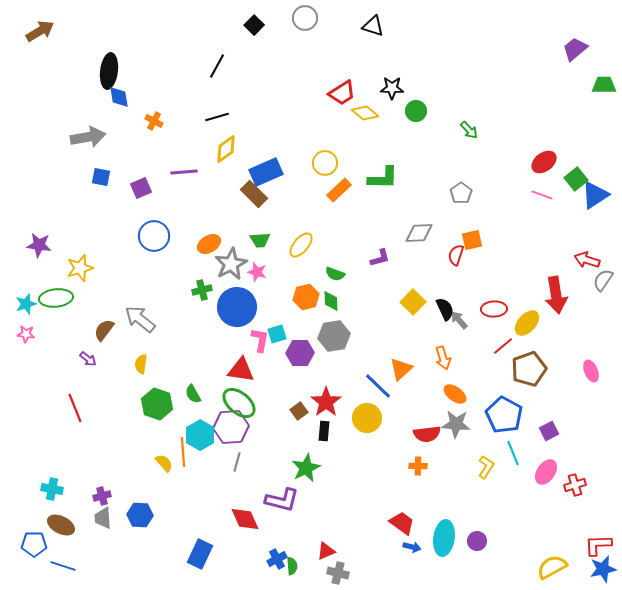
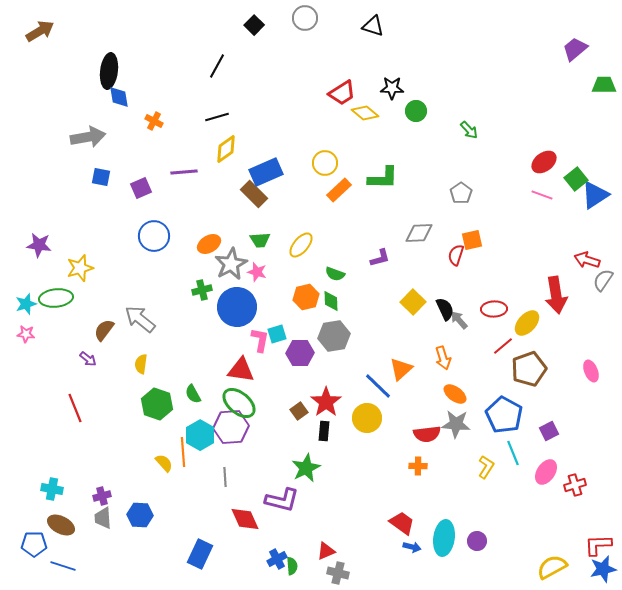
gray line at (237, 462): moved 12 px left, 15 px down; rotated 18 degrees counterclockwise
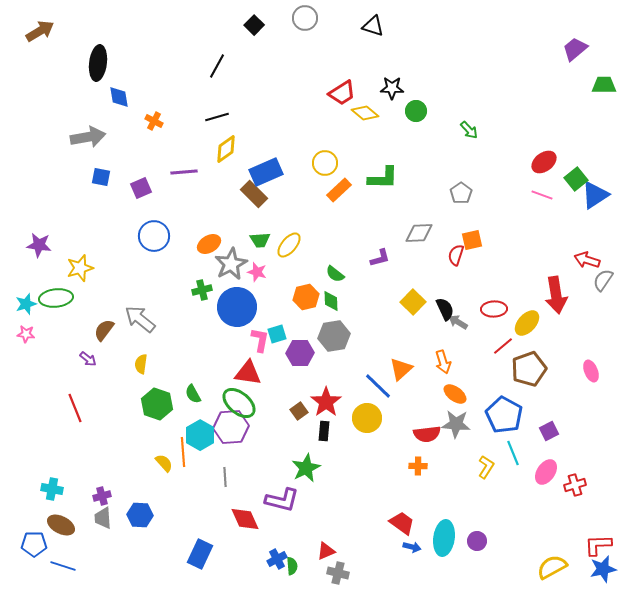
black ellipse at (109, 71): moved 11 px left, 8 px up
yellow ellipse at (301, 245): moved 12 px left
green semicircle at (335, 274): rotated 18 degrees clockwise
gray arrow at (459, 320): moved 1 px left, 2 px down; rotated 18 degrees counterclockwise
orange arrow at (443, 358): moved 4 px down
red triangle at (241, 370): moved 7 px right, 3 px down
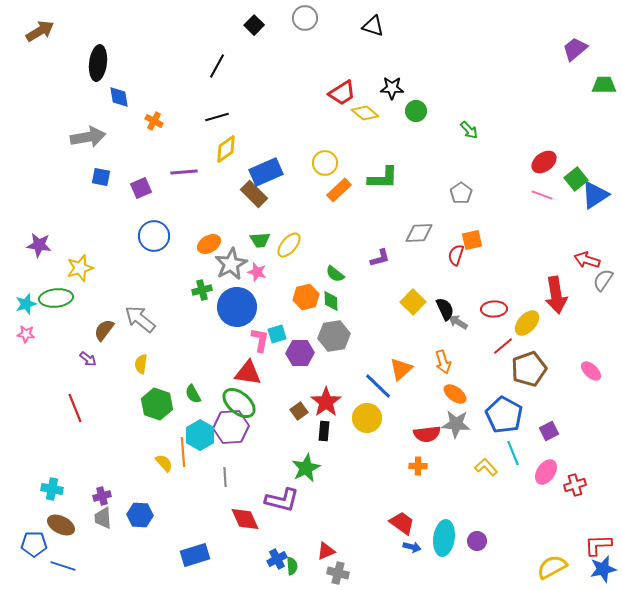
pink ellipse at (591, 371): rotated 25 degrees counterclockwise
yellow L-shape at (486, 467): rotated 75 degrees counterclockwise
blue rectangle at (200, 554): moved 5 px left, 1 px down; rotated 48 degrees clockwise
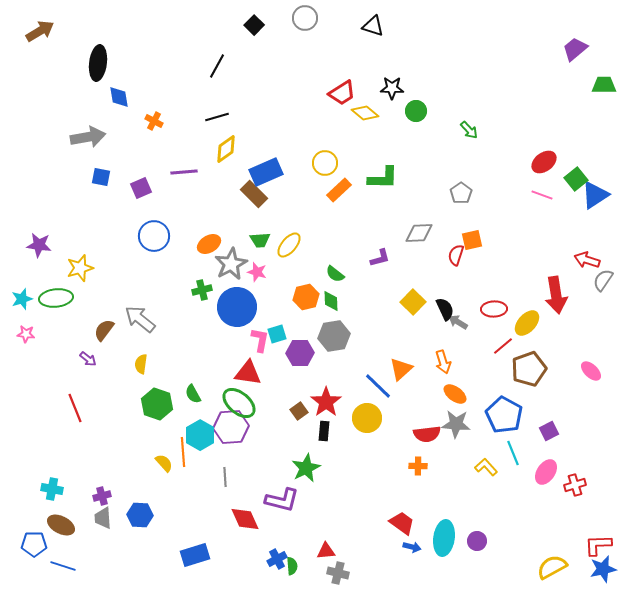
cyan star at (26, 304): moved 4 px left, 5 px up
red triangle at (326, 551): rotated 18 degrees clockwise
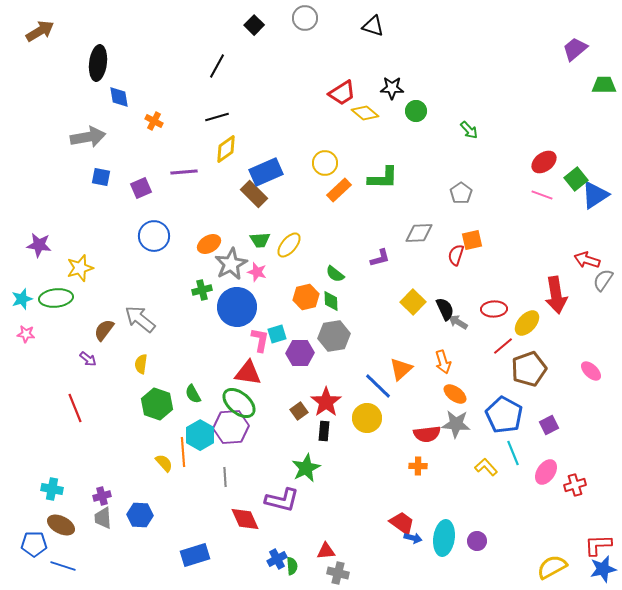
purple square at (549, 431): moved 6 px up
blue arrow at (412, 547): moved 1 px right, 9 px up
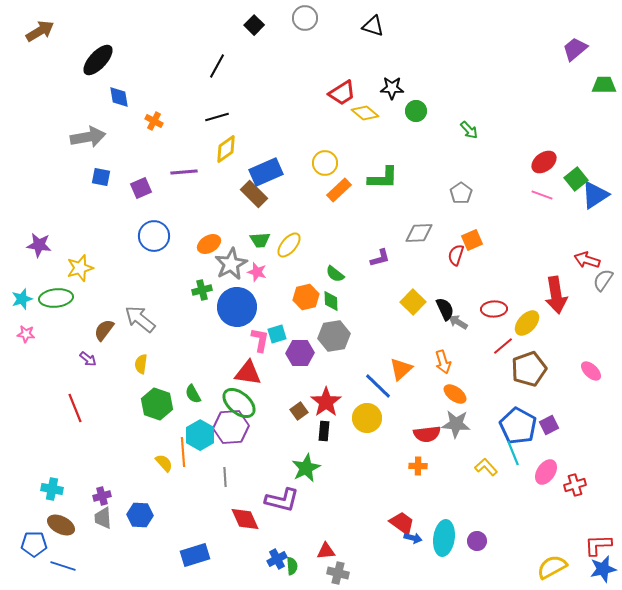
black ellipse at (98, 63): moved 3 px up; rotated 36 degrees clockwise
orange square at (472, 240): rotated 10 degrees counterclockwise
blue pentagon at (504, 415): moved 14 px right, 11 px down
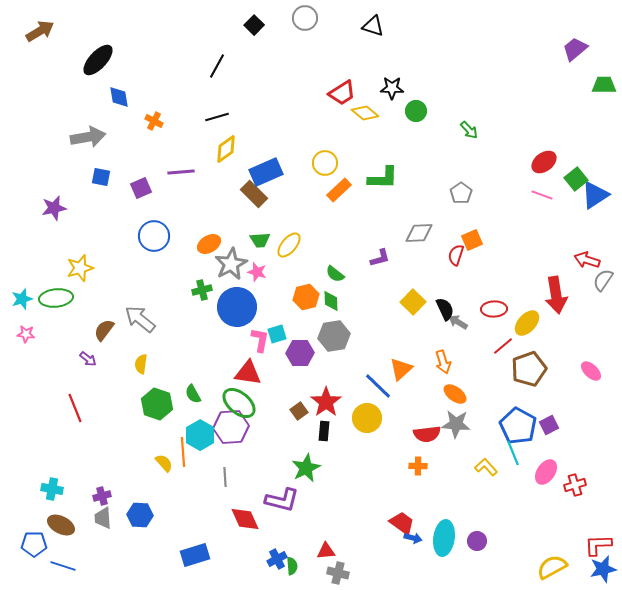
purple line at (184, 172): moved 3 px left
purple star at (39, 245): moved 15 px right, 37 px up; rotated 20 degrees counterclockwise
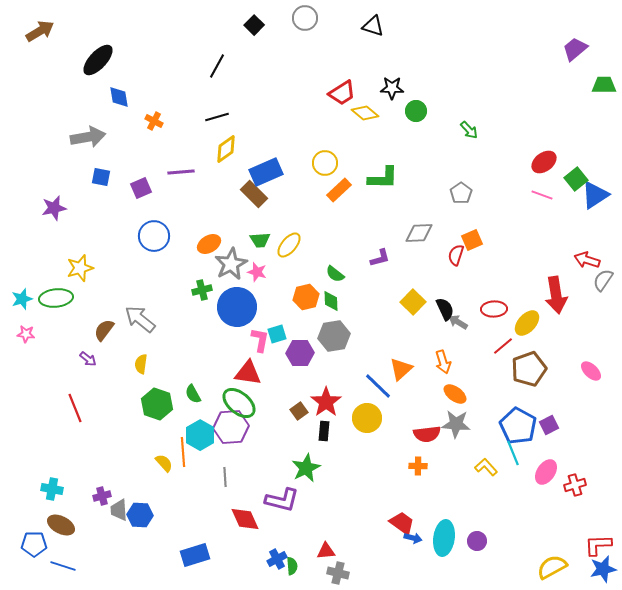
gray trapezoid at (103, 518): moved 16 px right, 8 px up
